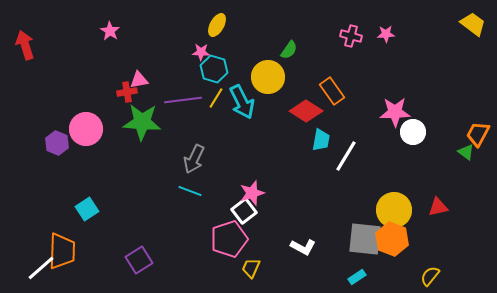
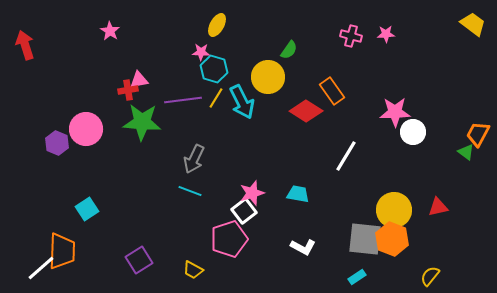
red cross at (127, 92): moved 1 px right, 2 px up
cyan trapezoid at (321, 140): moved 23 px left, 54 px down; rotated 90 degrees counterclockwise
yellow trapezoid at (251, 268): moved 58 px left, 2 px down; rotated 85 degrees counterclockwise
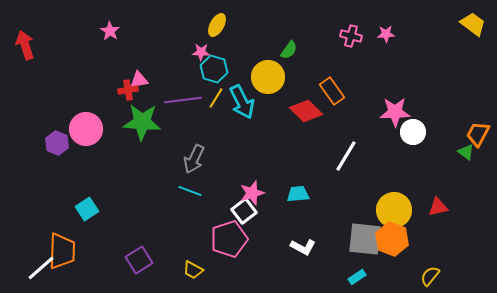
red diamond at (306, 111): rotated 12 degrees clockwise
cyan trapezoid at (298, 194): rotated 15 degrees counterclockwise
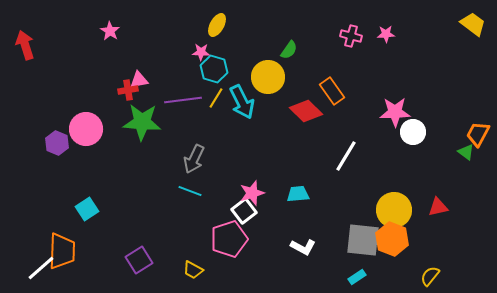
gray square at (365, 239): moved 2 px left, 1 px down
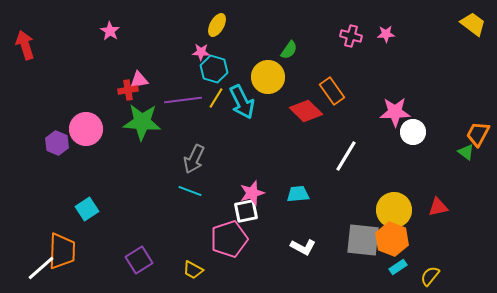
white square at (244, 211): moved 2 px right; rotated 25 degrees clockwise
cyan rectangle at (357, 277): moved 41 px right, 10 px up
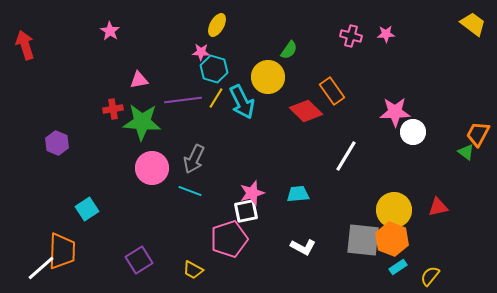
red cross at (128, 90): moved 15 px left, 19 px down
pink circle at (86, 129): moved 66 px right, 39 px down
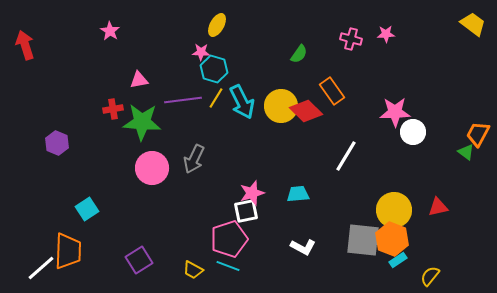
pink cross at (351, 36): moved 3 px down
green semicircle at (289, 50): moved 10 px right, 4 px down
yellow circle at (268, 77): moved 13 px right, 29 px down
cyan line at (190, 191): moved 38 px right, 75 px down
orange trapezoid at (62, 251): moved 6 px right
cyan rectangle at (398, 267): moved 7 px up
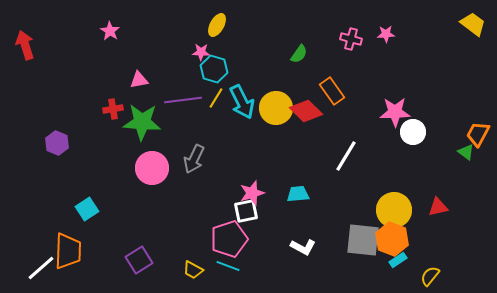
yellow circle at (281, 106): moved 5 px left, 2 px down
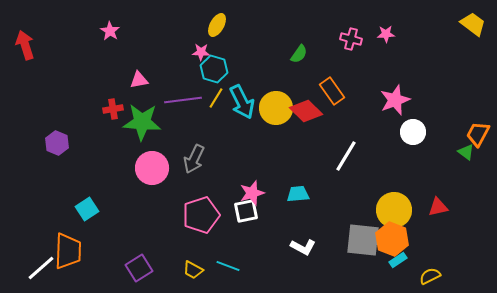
pink star at (395, 112): moved 12 px up; rotated 20 degrees counterclockwise
pink pentagon at (229, 239): moved 28 px left, 24 px up
purple square at (139, 260): moved 8 px down
yellow semicircle at (430, 276): rotated 25 degrees clockwise
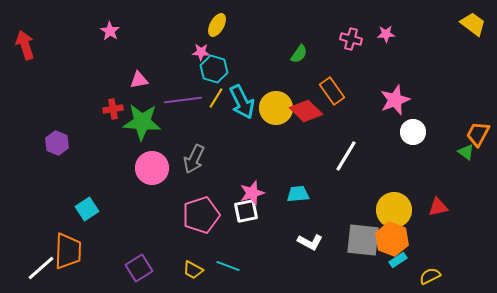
white L-shape at (303, 247): moved 7 px right, 5 px up
